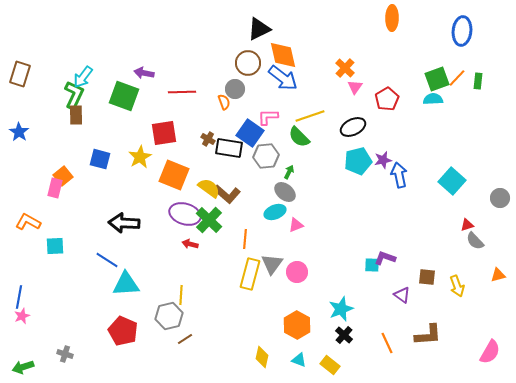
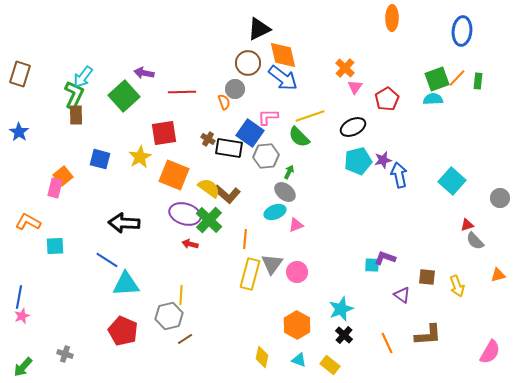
green square at (124, 96): rotated 28 degrees clockwise
green arrow at (23, 367): rotated 30 degrees counterclockwise
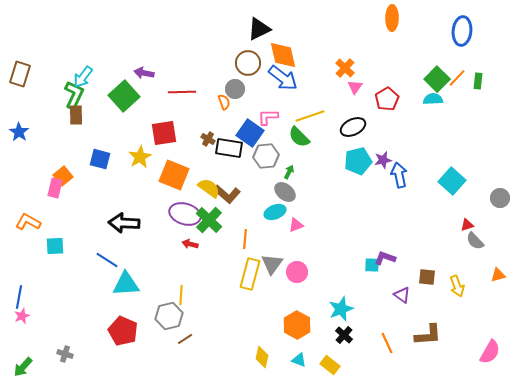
green square at (437, 79): rotated 25 degrees counterclockwise
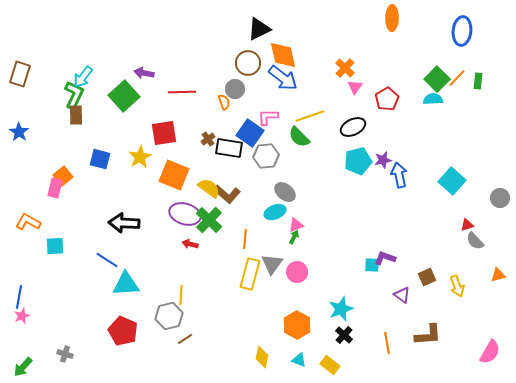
brown cross at (208, 139): rotated 24 degrees clockwise
green arrow at (289, 172): moved 5 px right, 65 px down
brown square at (427, 277): rotated 30 degrees counterclockwise
orange line at (387, 343): rotated 15 degrees clockwise
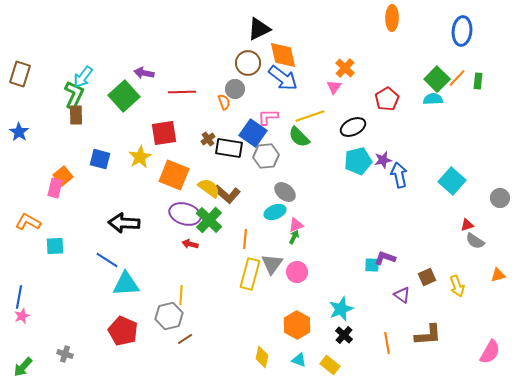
pink triangle at (355, 87): moved 21 px left
blue square at (250, 133): moved 3 px right
gray semicircle at (475, 241): rotated 12 degrees counterclockwise
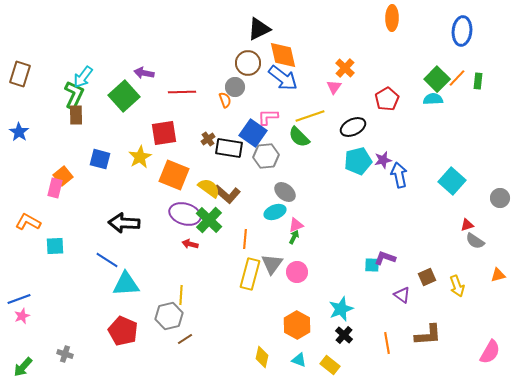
gray circle at (235, 89): moved 2 px up
orange semicircle at (224, 102): moved 1 px right, 2 px up
blue line at (19, 297): moved 2 px down; rotated 60 degrees clockwise
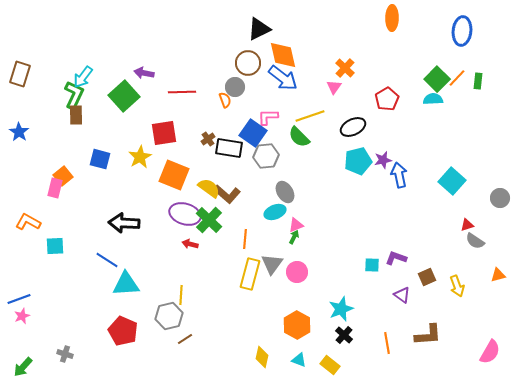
gray ellipse at (285, 192): rotated 20 degrees clockwise
purple L-shape at (385, 258): moved 11 px right
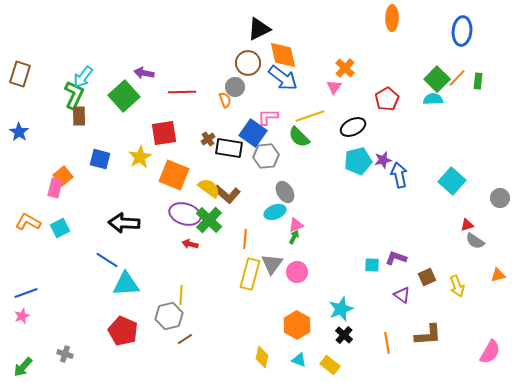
brown rectangle at (76, 115): moved 3 px right, 1 px down
cyan square at (55, 246): moved 5 px right, 18 px up; rotated 24 degrees counterclockwise
blue line at (19, 299): moved 7 px right, 6 px up
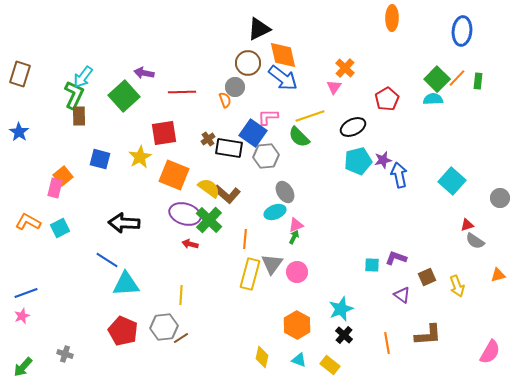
gray hexagon at (169, 316): moved 5 px left, 11 px down; rotated 8 degrees clockwise
brown line at (185, 339): moved 4 px left, 1 px up
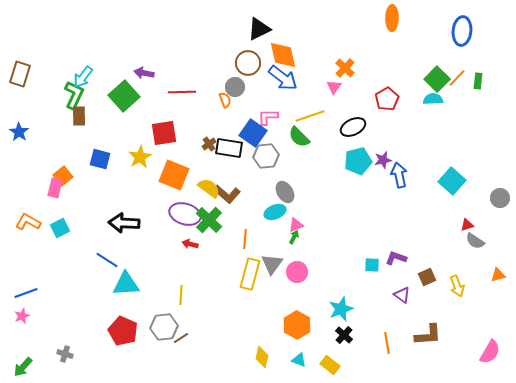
brown cross at (208, 139): moved 1 px right, 5 px down
